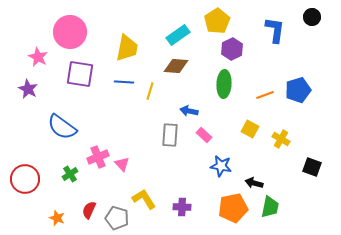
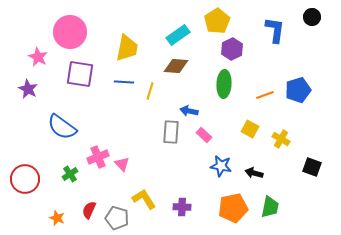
gray rectangle: moved 1 px right, 3 px up
black arrow: moved 10 px up
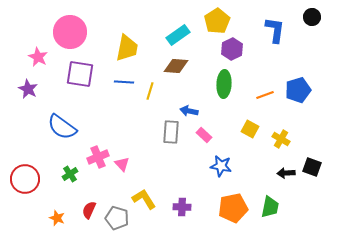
black arrow: moved 32 px right; rotated 18 degrees counterclockwise
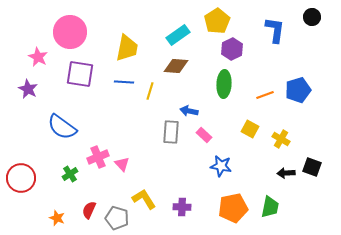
red circle: moved 4 px left, 1 px up
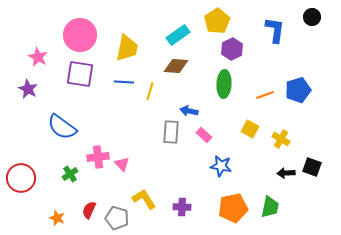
pink circle: moved 10 px right, 3 px down
pink cross: rotated 15 degrees clockwise
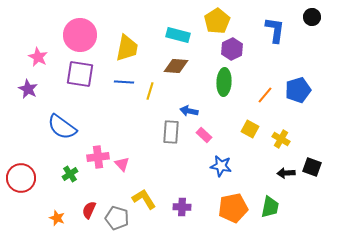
cyan rectangle: rotated 50 degrees clockwise
green ellipse: moved 2 px up
orange line: rotated 30 degrees counterclockwise
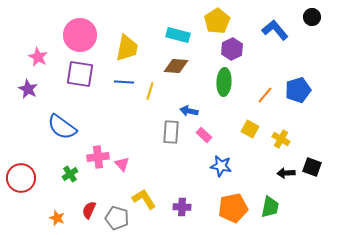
blue L-shape: rotated 48 degrees counterclockwise
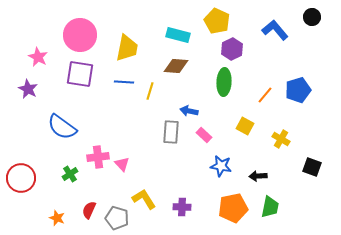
yellow pentagon: rotated 15 degrees counterclockwise
yellow square: moved 5 px left, 3 px up
black arrow: moved 28 px left, 3 px down
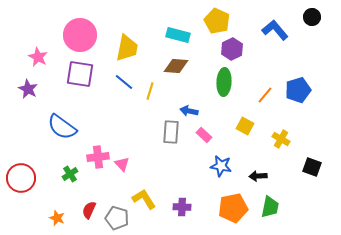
blue line: rotated 36 degrees clockwise
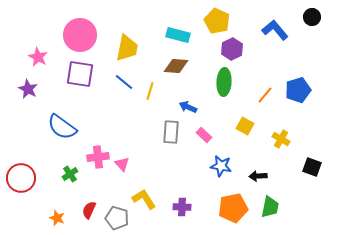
blue arrow: moved 1 px left, 4 px up; rotated 12 degrees clockwise
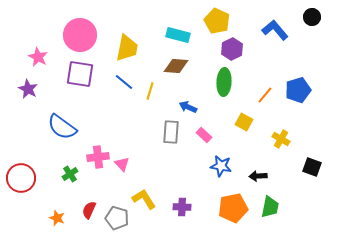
yellow square: moved 1 px left, 4 px up
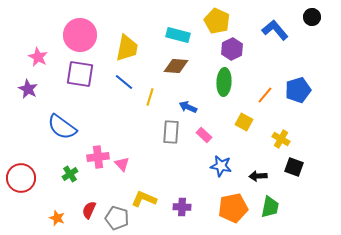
yellow line: moved 6 px down
black square: moved 18 px left
yellow L-shape: rotated 35 degrees counterclockwise
